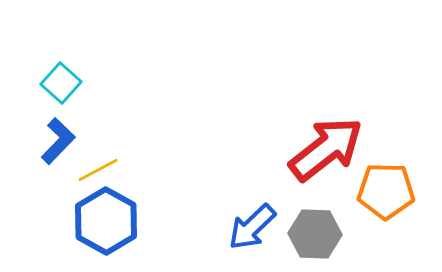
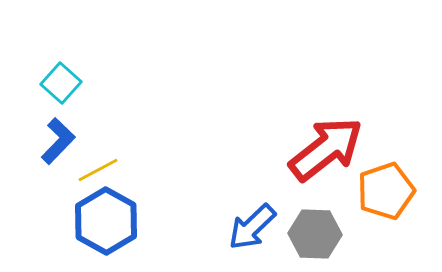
orange pentagon: rotated 20 degrees counterclockwise
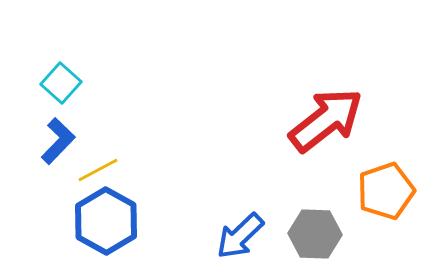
red arrow: moved 29 px up
blue arrow: moved 12 px left, 9 px down
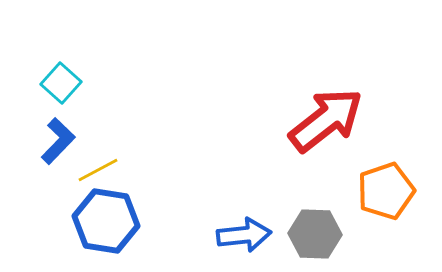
blue hexagon: rotated 20 degrees counterclockwise
blue arrow: moved 4 px right, 1 px up; rotated 142 degrees counterclockwise
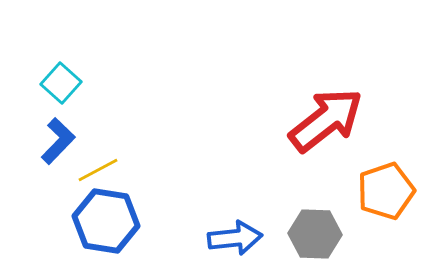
blue arrow: moved 9 px left, 3 px down
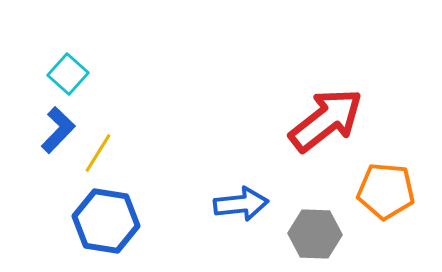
cyan square: moved 7 px right, 9 px up
blue L-shape: moved 11 px up
yellow line: moved 17 px up; rotated 30 degrees counterclockwise
orange pentagon: rotated 24 degrees clockwise
blue arrow: moved 6 px right, 34 px up
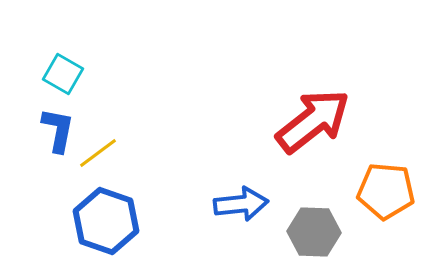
cyan square: moved 5 px left; rotated 12 degrees counterclockwise
red arrow: moved 13 px left, 1 px down
blue L-shape: rotated 33 degrees counterclockwise
yellow line: rotated 21 degrees clockwise
blue hexagon: rotated 10 degrees clockwise
gray hexagon: moved 1 px left, 2 px up
